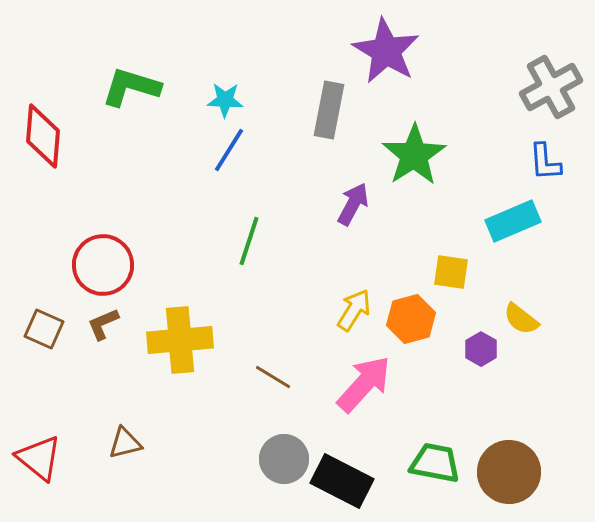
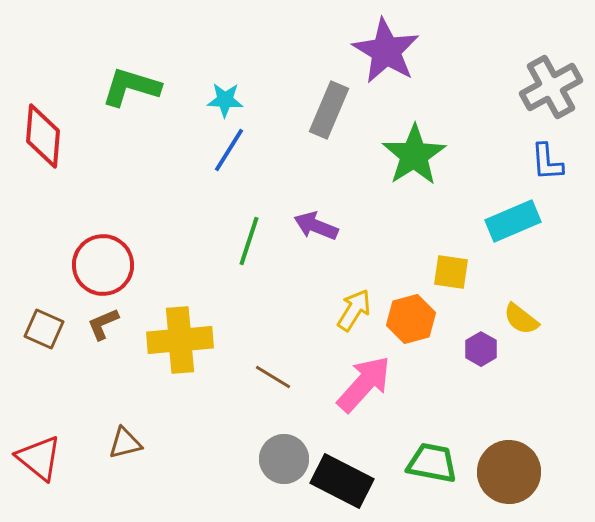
gray rectangle: rotated 12 degrees clockwise
blue L-shape: moved 2 px right
purple arrow: moved 37 px left, 22 px down; rotated 96 degrees counterclockwise
green trapezoid: moved 3 px left
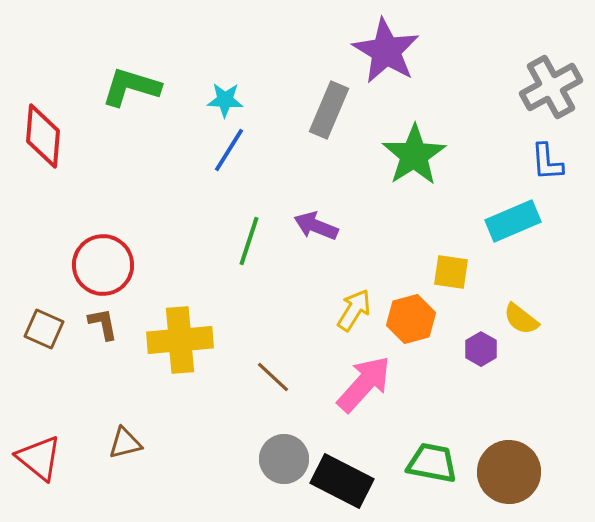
brown L-shape: rotated 102 degrees clockwise
brown line: rotated 12 degrees clockwise
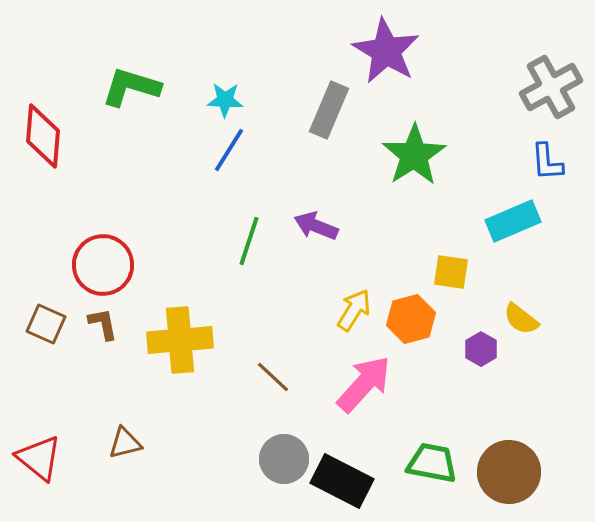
brown square: moved 2 px right, 5 px up
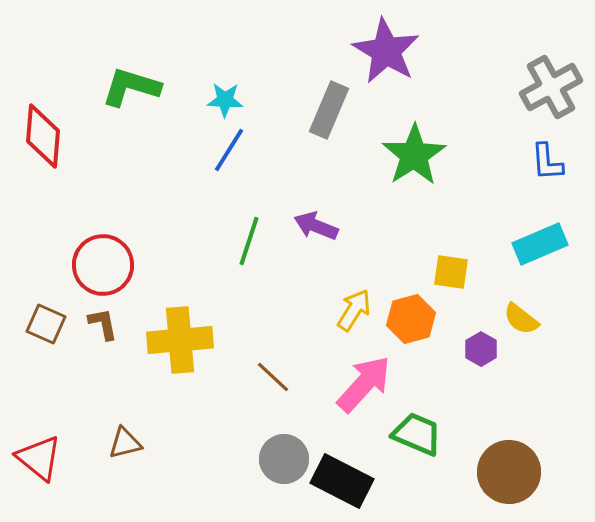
cyan rectangle: moved 27 px right, 23 px down
green trapezoid: moved 15 px left, 29 px up; rotated 12 degrees clockwise
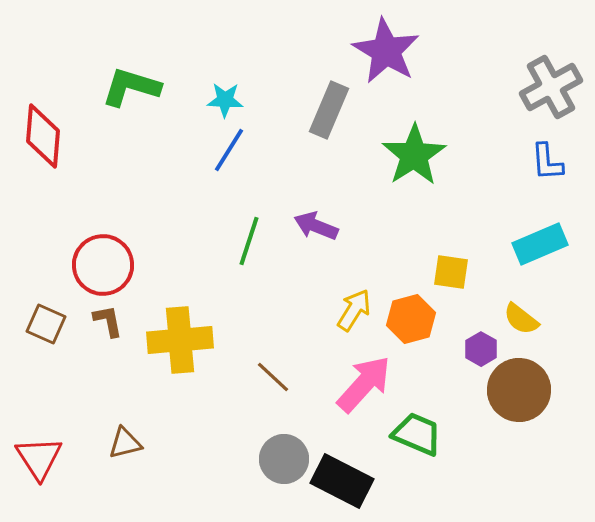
brown L-shape: moved 5 px right, 3 px up
red triangle: rotated 18 degrees clockwise
brown circle: moved 10 px right, 82 px up
